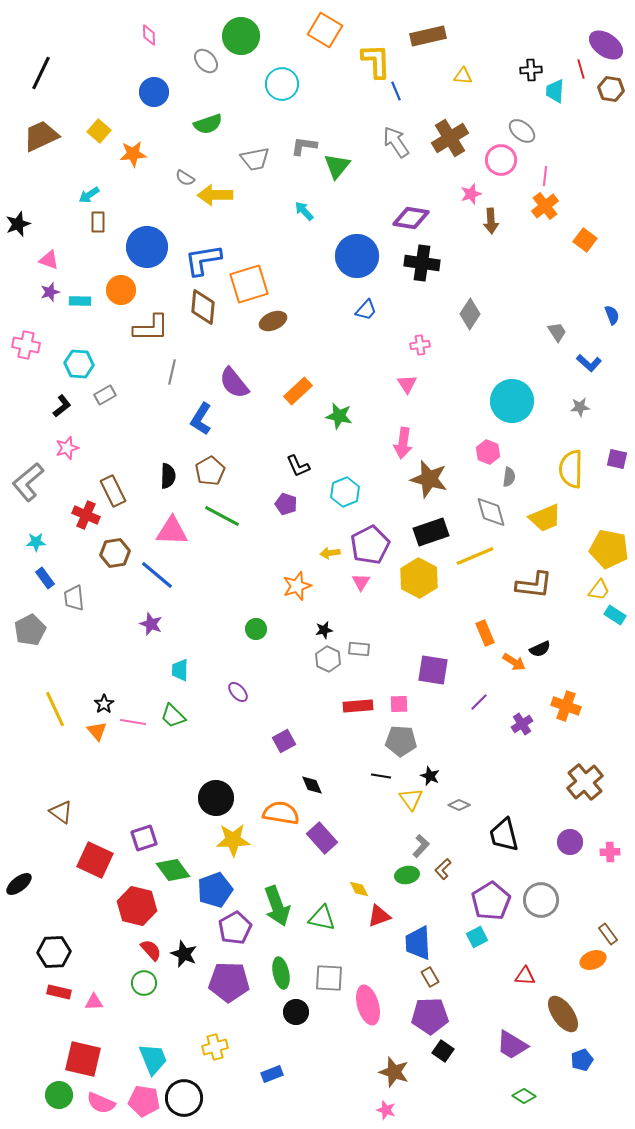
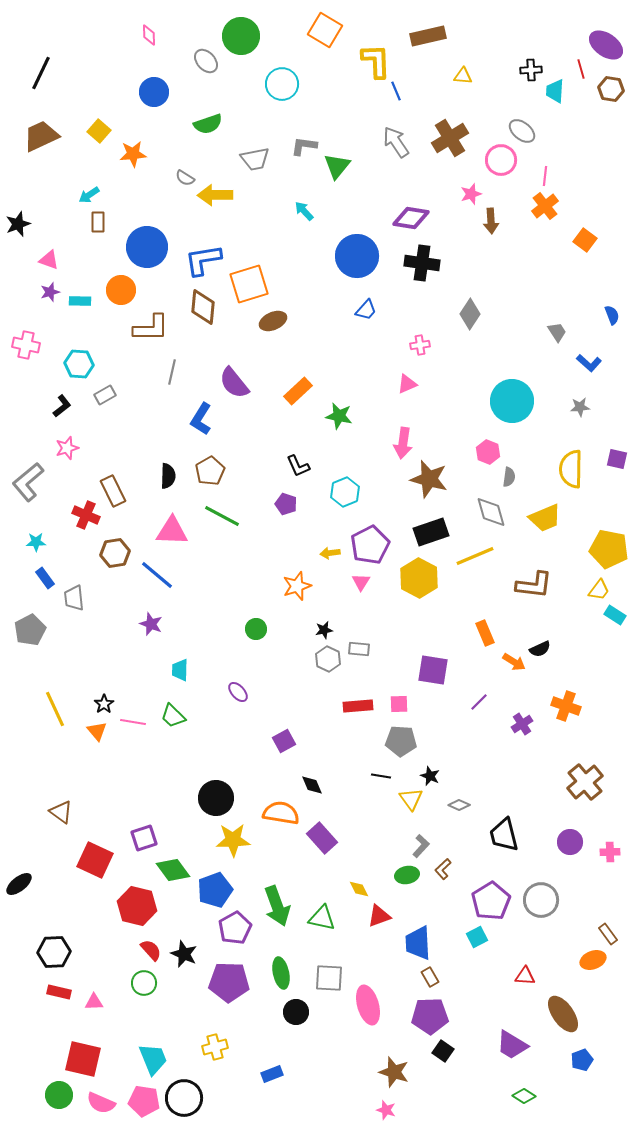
pink triangle at (407, 384): rotated 40 degrees clockwise
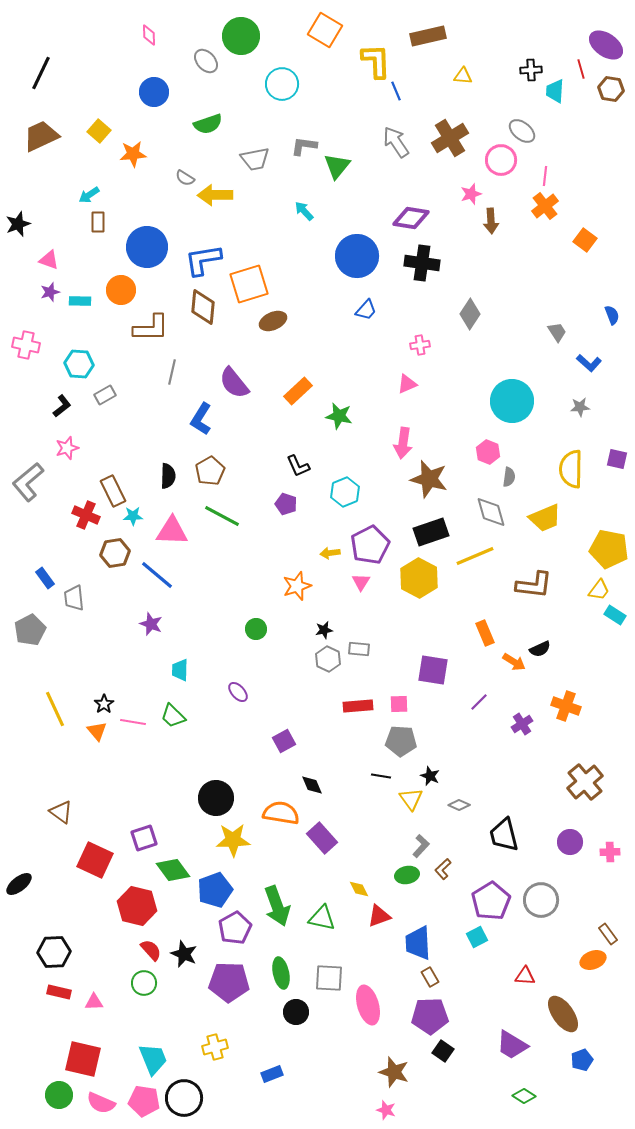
cyan star at (36, 542): moved 97 px right, 26 px up
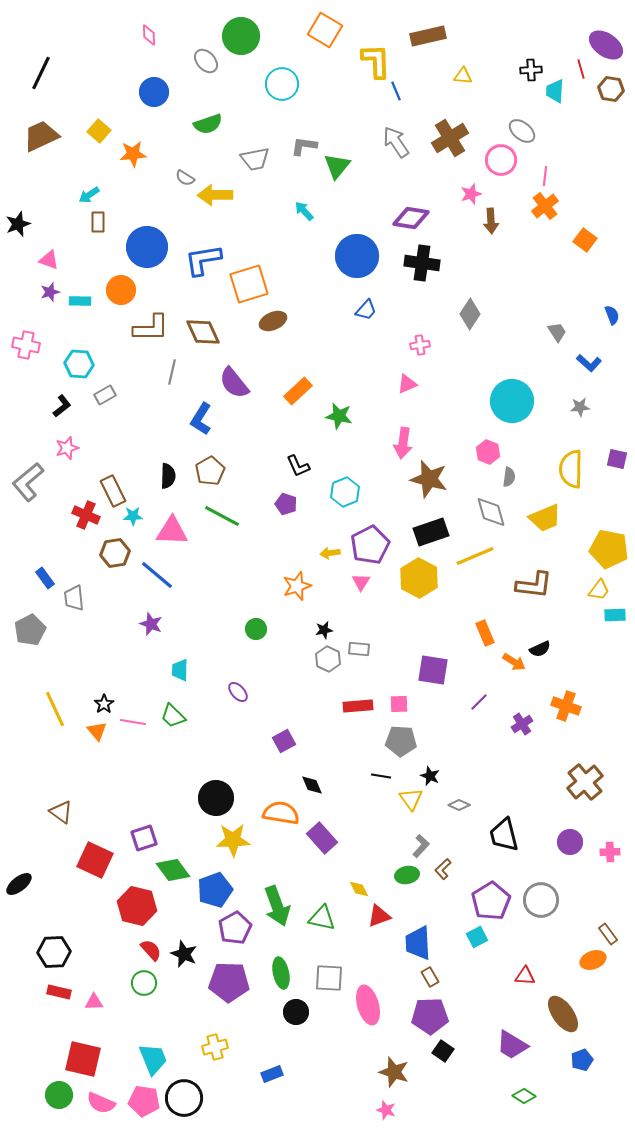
brown diamond at (203, 307): moved 25 px down; rotated 30 degrees counterclockwise
cyan rectangle at (615, 615): rotated 35 degrees counterclockwise
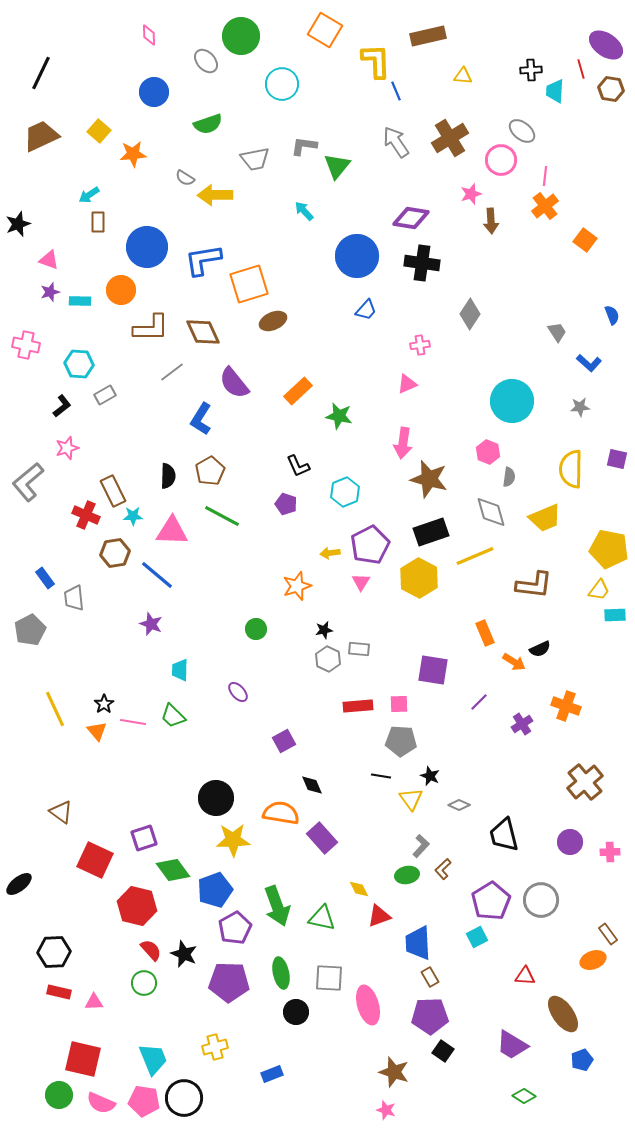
gray line at (172, 372): rotated 40 degrees clockwise
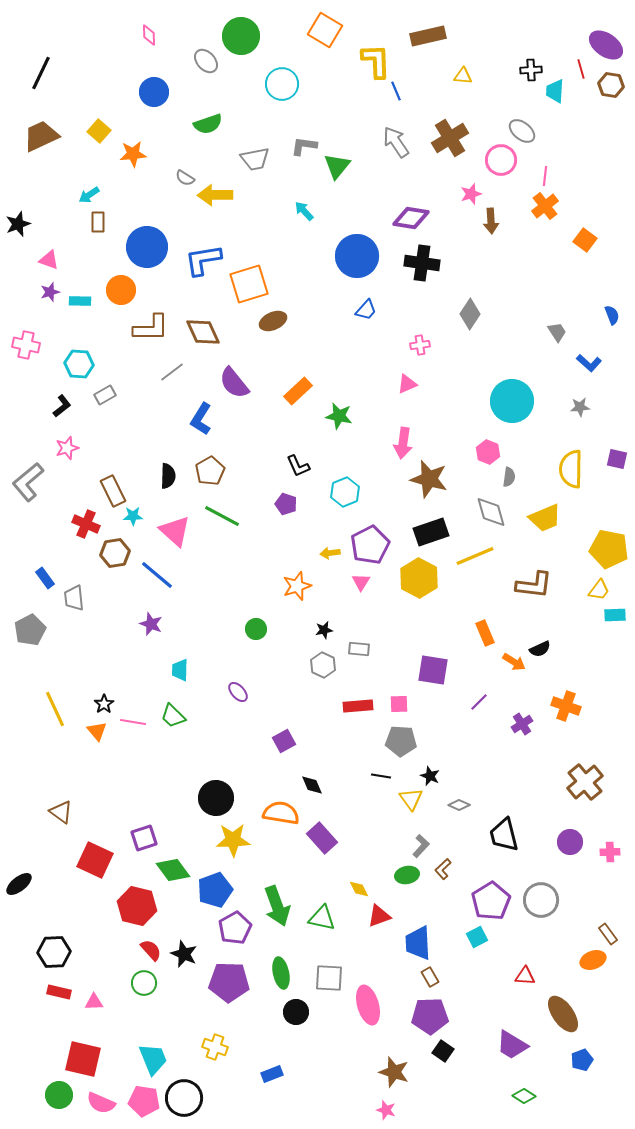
brown hexagon at (611, 89): moved 4 px up
red cross at (86, 515): moved 9 px down
pink triangle at (172, 531): moved 3 px right; rotated 40 degrees clockwise
gray hexagon at (328, 659): moved 5 px left, 6 px down
yellow cross at (215, 1047): rotated 35 degrees clockwise
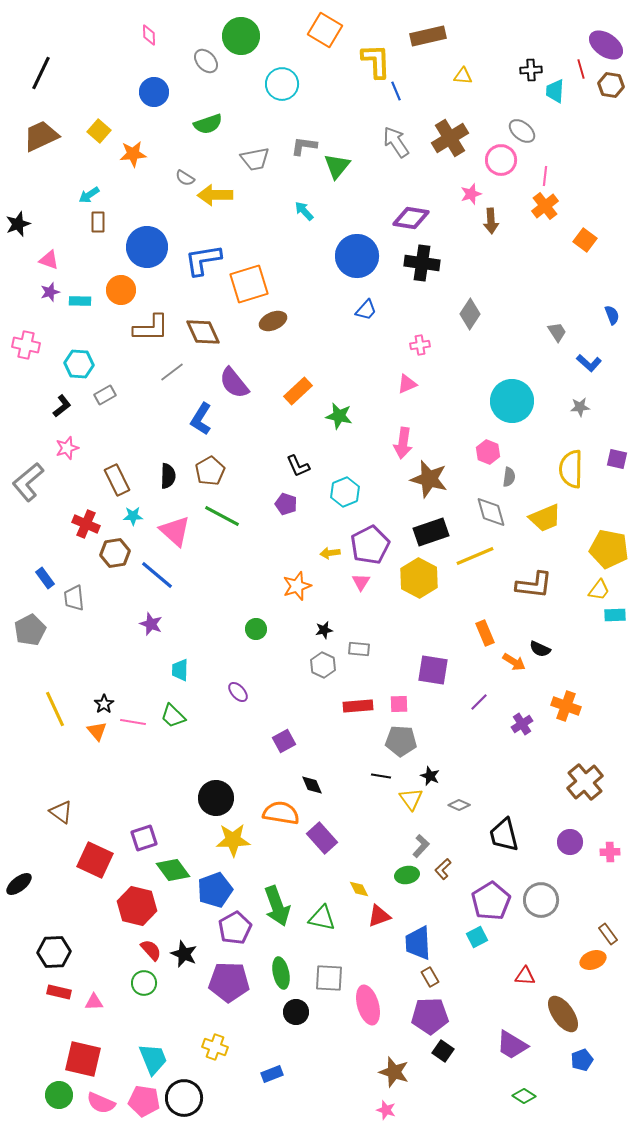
brown rectangle at (113, 491): moved 4 px right, 11 px up
black semicircle at (540, 649): rotated 50 degrees clockwise
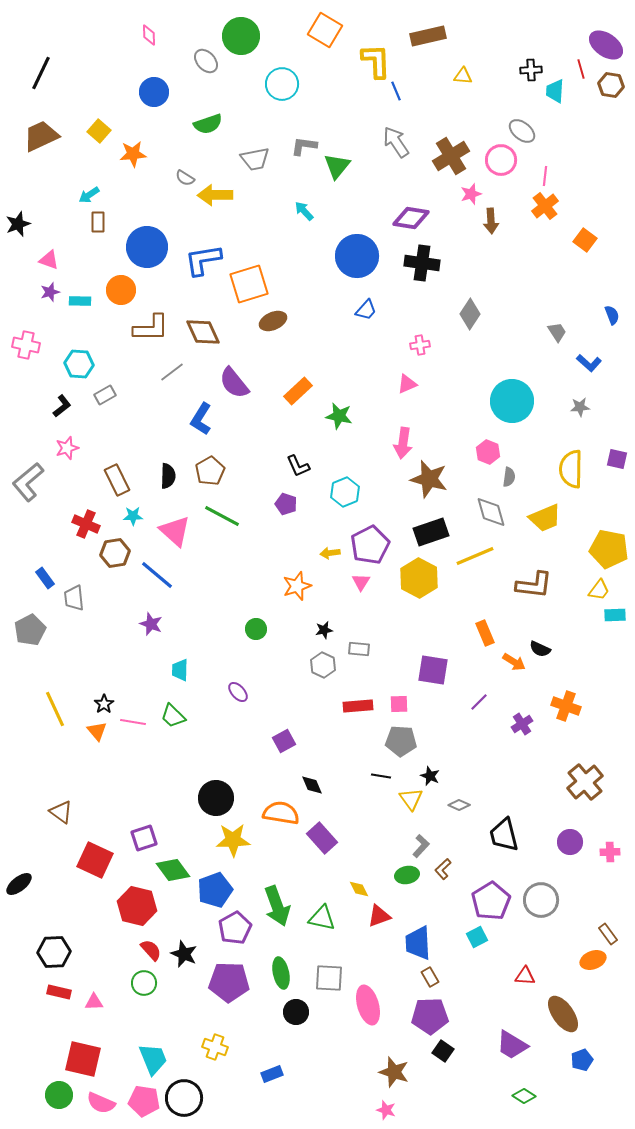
brown cross at (450, 138): moved 1 px right, 18 px down
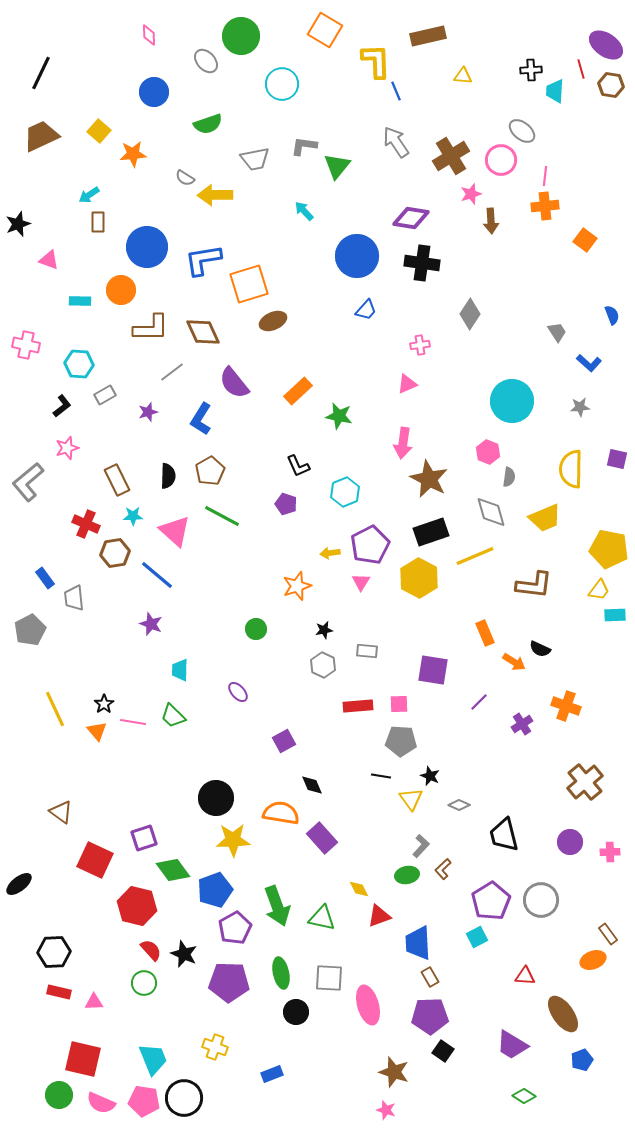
orange cross at (545, 206): rotated 32 degrees clockwise
purple star at (50, 292): moved 98 px right, 120 px down
brown star at (429, 479): rotated 12 degrees clockwise
gray rectangle at (359, 649): moved 8 px right, 2 px down
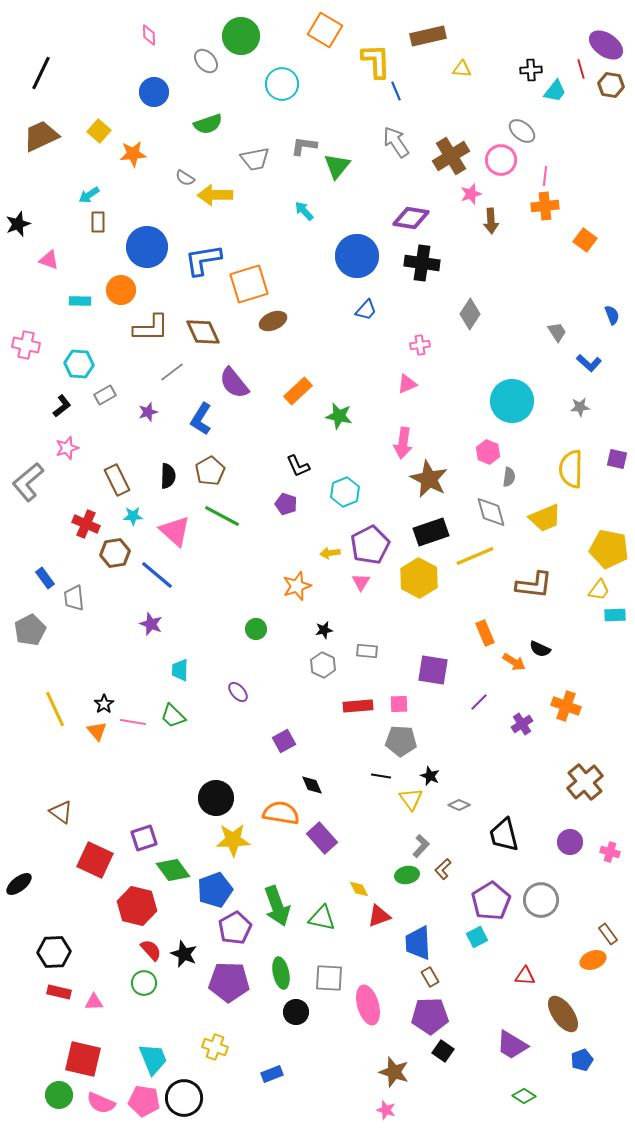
yellow triangle at (463, 76): moved 1 px left, 7 px up
cyan trapezoid at (555, 91): rotated 145 degrees counterclockwise
pink cross at (610, 852): rotated 18 degrees clockwise
